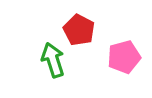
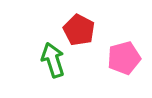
pink pentagon: moved 1 px down
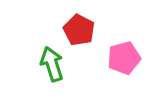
green arrow: moved 1 px left, 4 px down
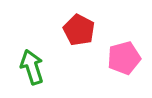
green arrow: moved 20 px left, 3 px down
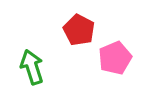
pink pentagon: moved 9 px left; rotated 8 degrees counterclockwise
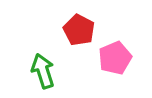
green arrow: moved 11 px right, 4 px down
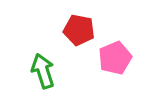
red pentagon: rotated 16 degrees counterclockwise
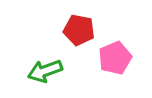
green arrow: moved 2 px right; rotated 92 degrees counterclockwise
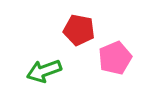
green arrow: moved 1 px left
